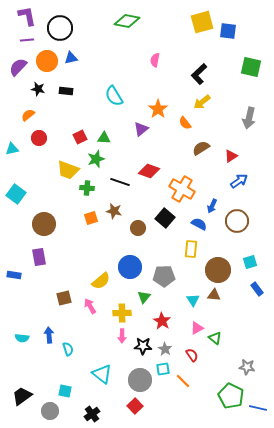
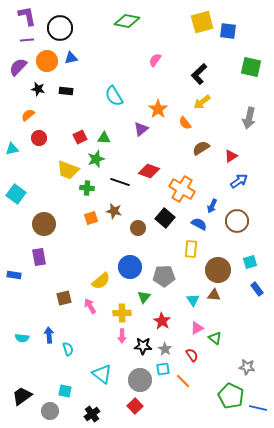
pink semicircle at (155, 60): rotated 24 degrees clockwise
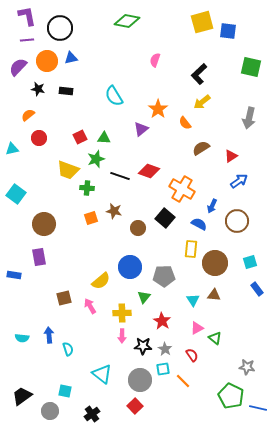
pink semicircle at (155, 60): rotated 16 degrees counterclockwise
black line at (120, 182): moved 6 px up
brown circle at (218, 270): moved 3 px left, 7 px up
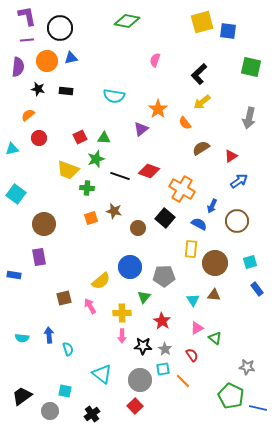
purple semicircle at (18, 67): rotated 144 degrees clockwise
cyan semicircle at (114, 96): rotated 50 degrees counterclockwise
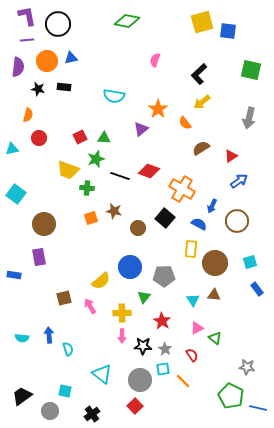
black circle at (60, 28): moved 2 px left, 4 px up
green square at (251, 67): moved 3 px down
black rectangle at (66, 91): moved 2 px left, 4 px up
orange semicircle at (28, 115): rotated 144 degrees clockwise
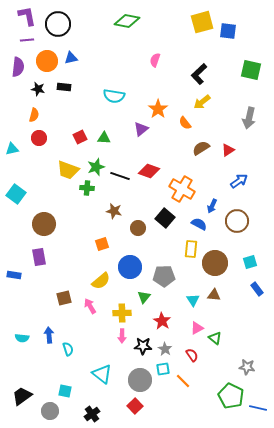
orange semicircle at (28, 115): moved 6 px right
red triangle at (231, 156): moved 3 px left, 6 px up
green star at (96, 159): moved 8 px down
orange square at (91, 218): moved 11 px right, 26 px down
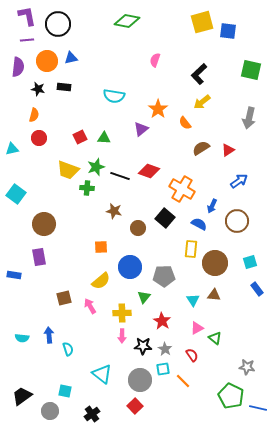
orange square at (102, 244): moved 1 px left, 3 px down; rotated 16 degrees clockwise
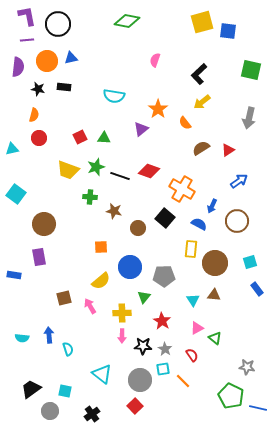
green cross at (87, 188): moved 3 px right, 9 px down
black trapezoid at (22, 396): moved 9 px right, 7 px up
